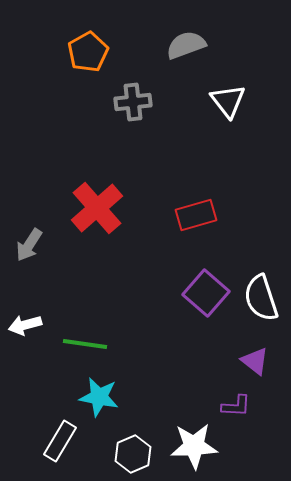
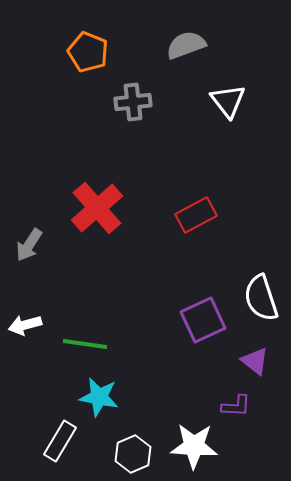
orange pentagon: rotated 21 degrees counterclockwise
red rectangle: rotated 12 degrees counterclockwise
purple square: moved 3 px left, 27 px down; rotated 24 degrees clockwise
white star: rotated 6 degrees clockwise
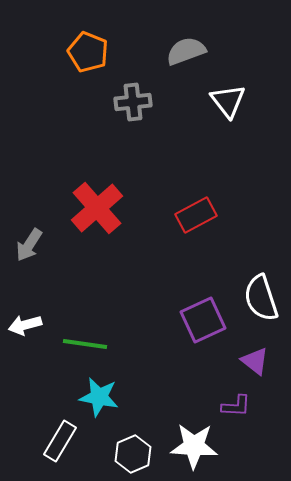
gray semicircle: moved 6 px down
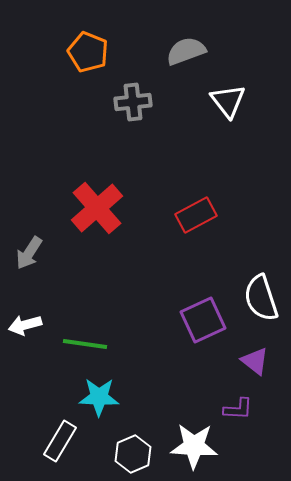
gray arrow: moved 8 px down
cyan star: rotated 9 degrees counterclockwise
purple L-shape: moved 2 px right, 3 px down
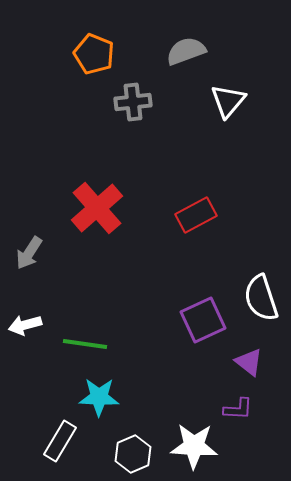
orange pentagon: moved 6 px right, 2 px down
white triangle: rotated 18 degrees clockwise
purple triangle: moved 6 px left, 1 px down
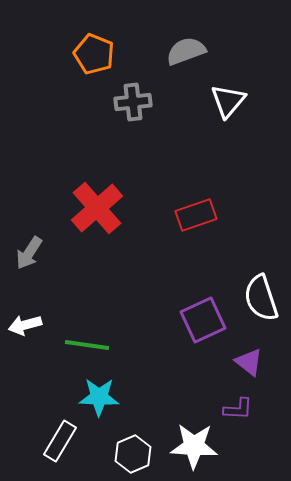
red rectangle: rotated 9 degrees clockwise
green line: moved 2 px right, 1 px down
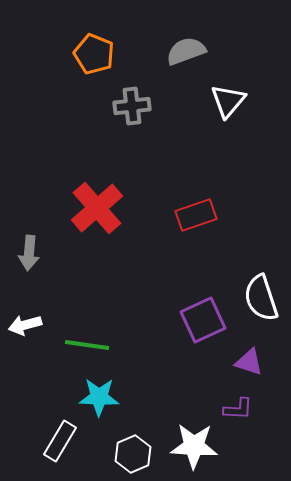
gray cross: moved 1 px left, 4 px down
gray arrow: rotated 28 degrees counterclockwise
purple triangle: rotated 20 degrees counterclockwise
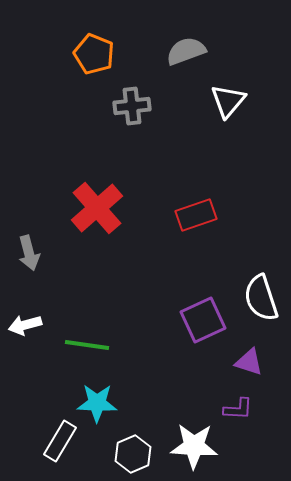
gray arrow: rotated 20 degrees counterclockwise
cyan star: moved 2 px left, 6 px down
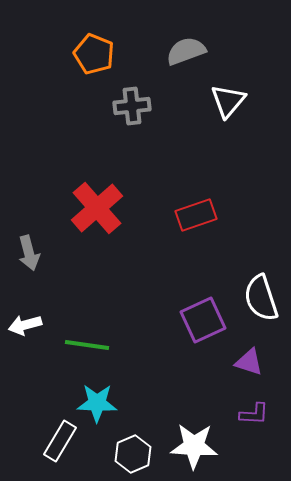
purple L-shape: moved 16 px right, 5 px down
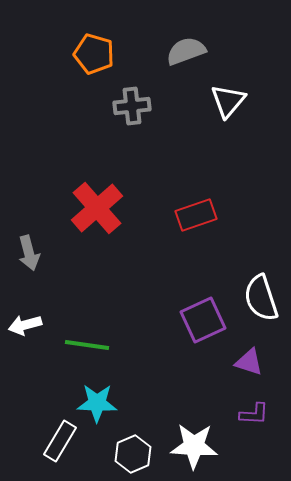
orange pentagon: rotated 6 degrees counterclockwise
